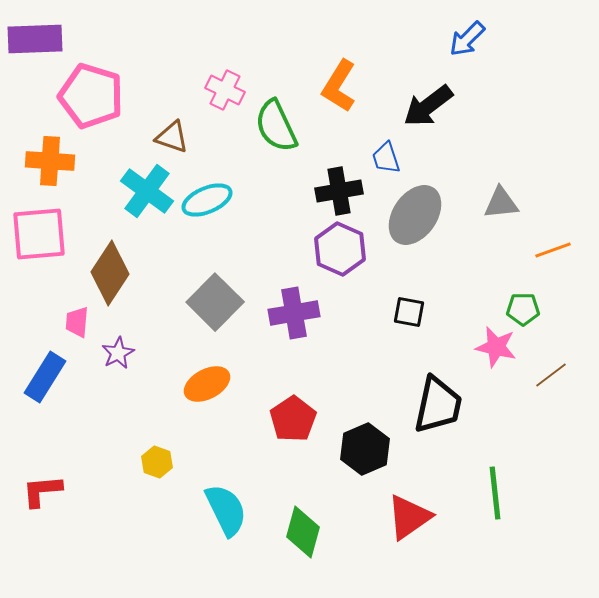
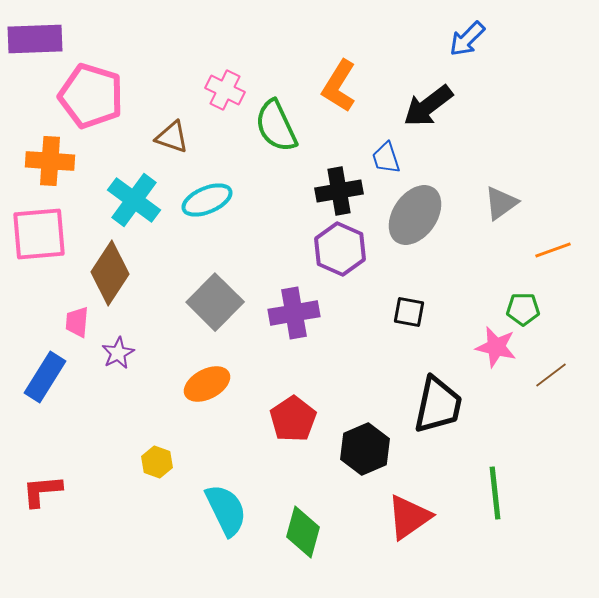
cyan cross: moved 13 px left, 9 px down
gray triangle: rotated 30 degrees counterclockwise
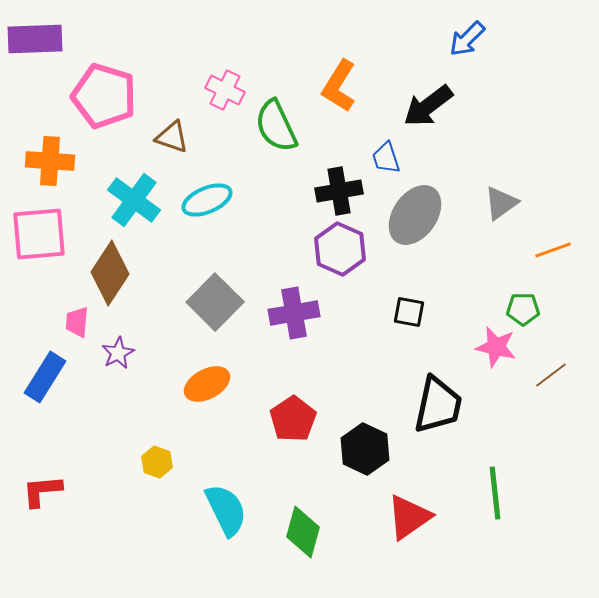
pink pentagon: moved 13 px right
black hexagon: rotated 12 degrees counterclockwise
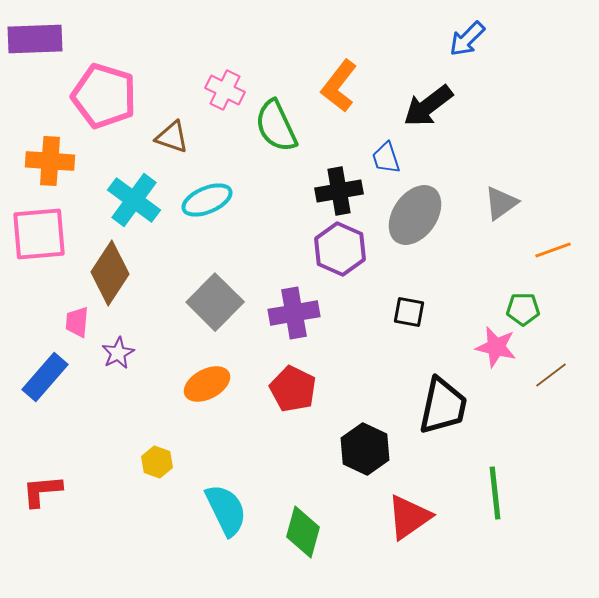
orange L-shape: rotated 6 degrees clockwise
blue rectangle: rotated 9 degrees clockwise
black trapezoid: moved 5 px right, 1 px down
red pentagon: moved 30 px up; rotated 12 degrees counterclockwise
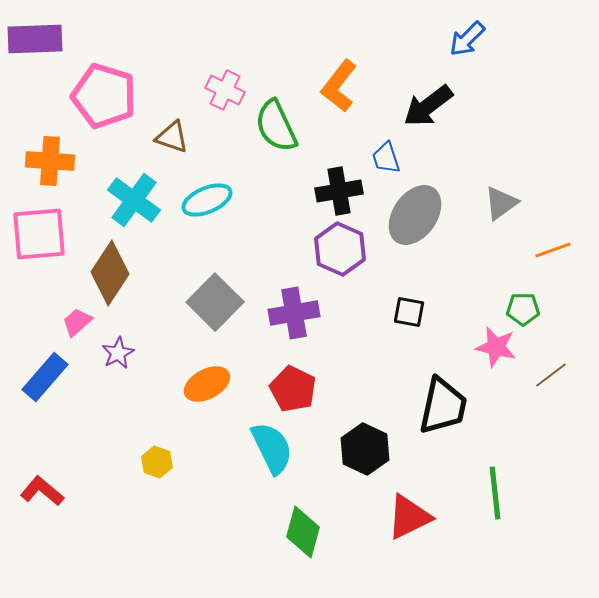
pink trapezoid: rotated 44 degrees clockwise
red L-shape: rotated 45 degrees clockwise
cyan semicircle: moved 46 px right, 62 px up
red triangle: rotated 9 degrees clockwise
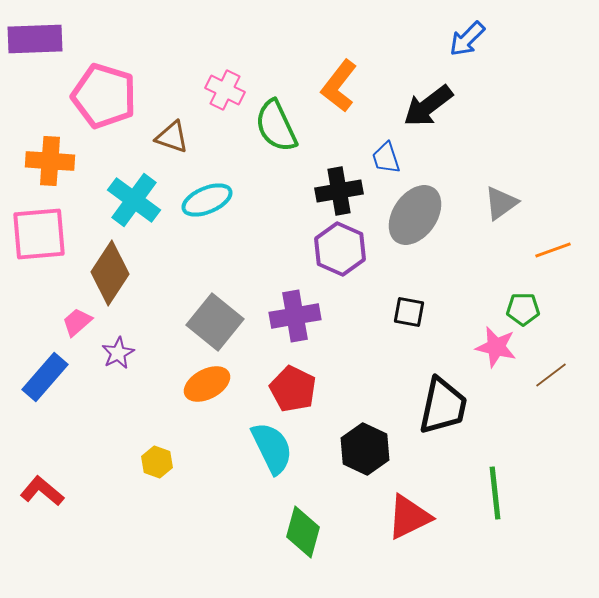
gray square: moved 20 px down; rotated 6 degrees counterclockwise
purple cross: moved 1 px right, 3 px down
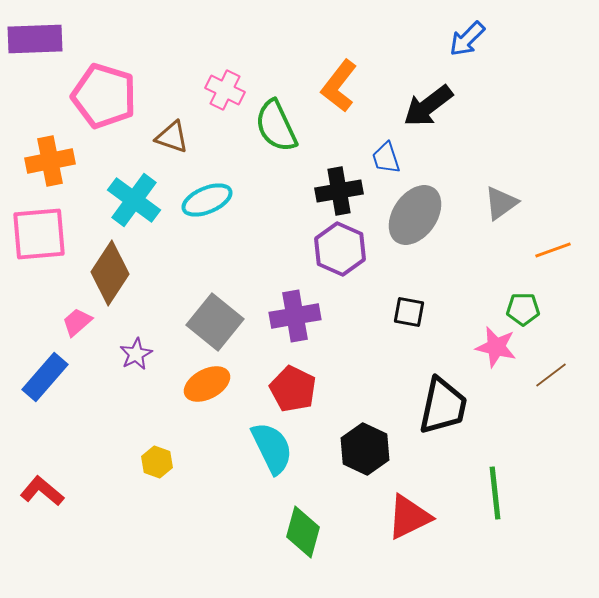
orange cross: rotated 15 degrees counterclockwise
purple star: moved 18 px right, 1 px down
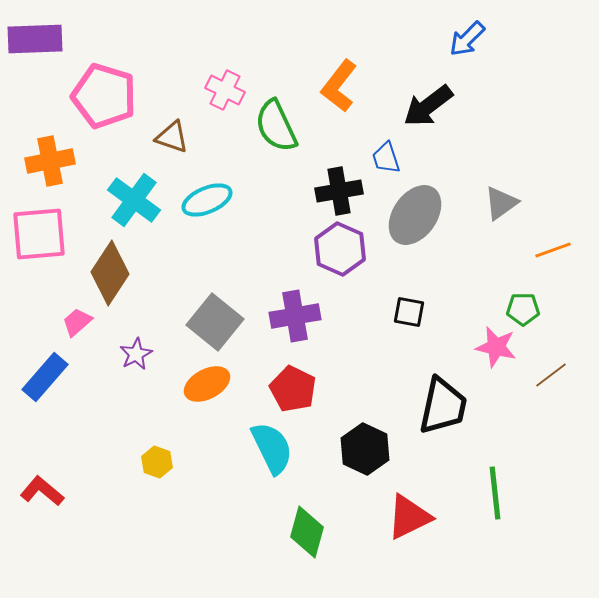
green diamond: moved 4 px right
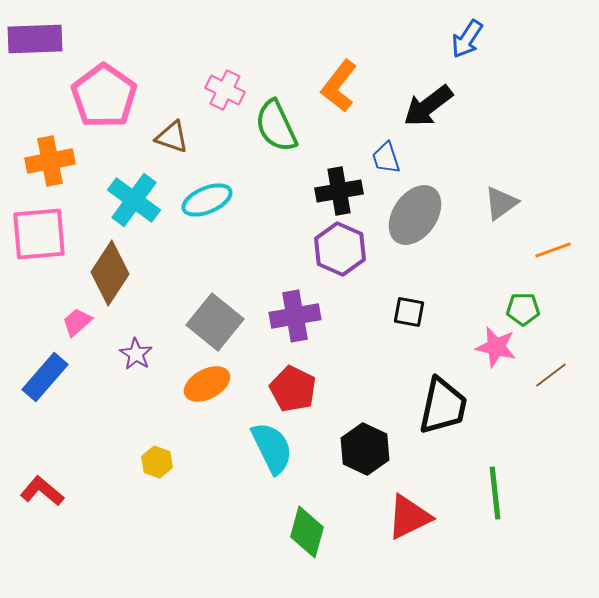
blue arrow: rotated 12 degrees counterclockwise
pink pentagon: rotated 18 degrees clockwise
purple star: rotated 12 degrees counterclockwise
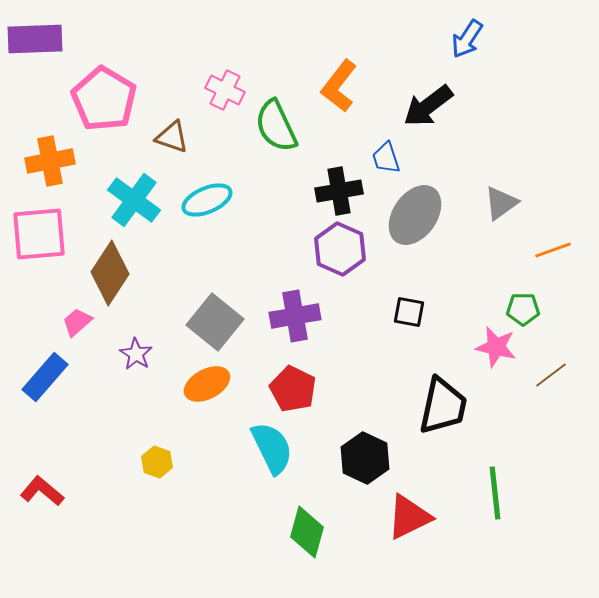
pink pentagon: moved 3 px down; rotated 4 degrees counterclockwise
black hexagon: moved 9 px down
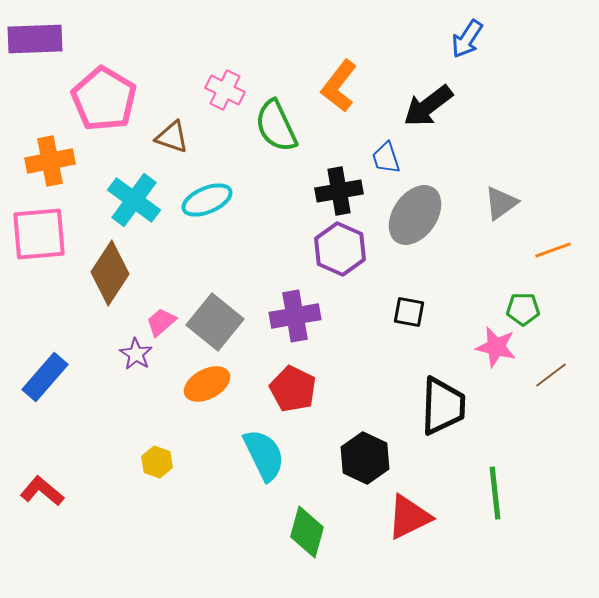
pink trapezoid: moved 84 px right
black trapezoid: rotated 10 degrees counterclockwise
cyan semicircle: moved 8 px left, 7 px down
